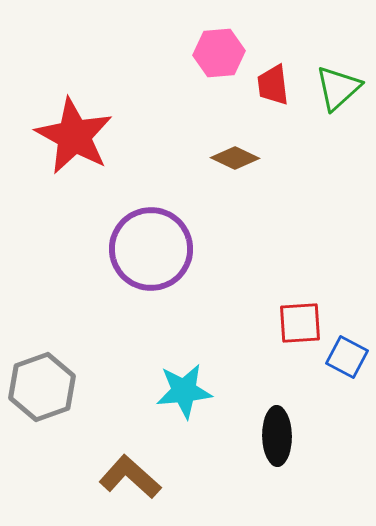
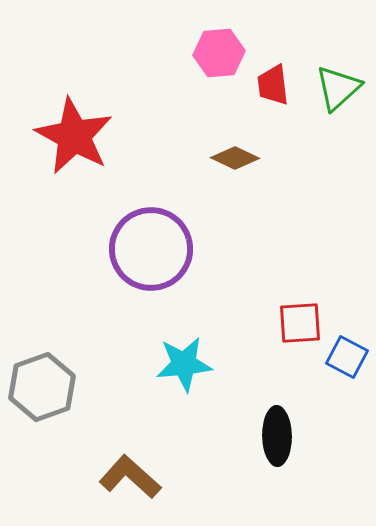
cyan star: moved 27 px up
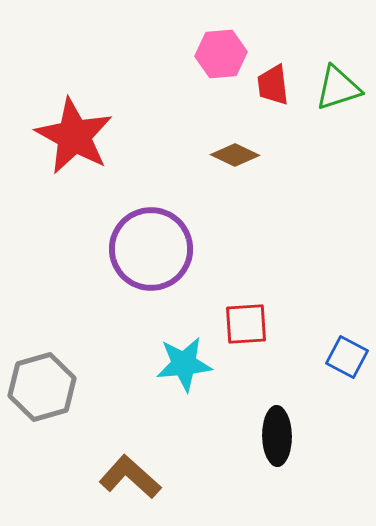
pink hexagon: moved 2 px right, 1 px down
green triangle: rotated 24 degrees clockwise
brown diamond: moved 3 px up
red square: moved 54 px left, 1 px down
gray hexagon: rotated 4 degrees clockwise
